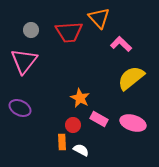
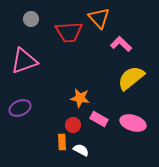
gray circle: moved 11 px up
pink triangle: rotated 32 degrees clockwise
orange star: rotated 18 degrees counterclockwise
purple ellipse: rotated 50 degrees counterclockwise
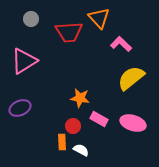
pink triangle: rotated 12 degrees counterclockwise
red circle: moved 1 px down
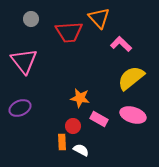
pink triangle: rotated 36 degrees counterclockwise
pink ellipse: moved 8 px up
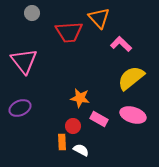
gray circle: moved 1 px right, 6 px up
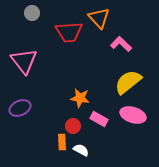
yellow semicircle: moved 3 px left, 4 px down
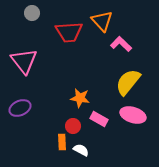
orange triangle: moved 3 px right, 3 px down
yellow semicircle: rotated 12 degrees counterclockwise
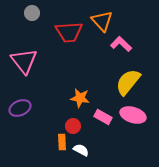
pink rectangle: moved 4 px right, 2 px up
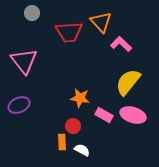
orange triangle: moved 1 px left, 1 px down
purple ellipse: moved 1 px left, 3 px up
pink rectangle: moved 1 px right, 2 px up
white semicircle: moved 1 px right
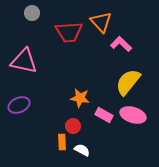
pink triangle: rotated 40 degrees counterclockwise
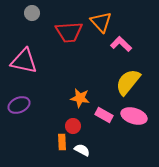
pink ellipse: moved 1 px right, 1 px down
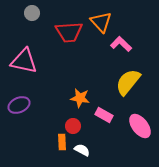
pink ellipse: moved 6 px right, 10 px down; rotated 35 degrees clockwise
